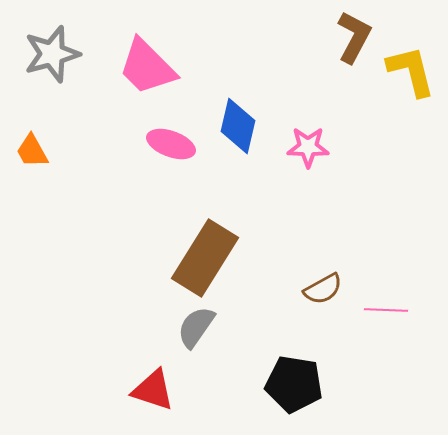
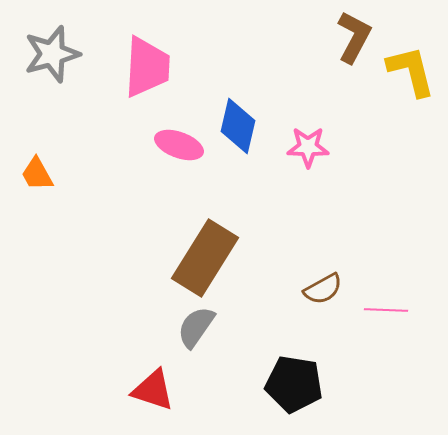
pink trapezoid: rotated 132 degrees counterclockwise
pink ellipse: moved 8 px right, 1 px down
orange trapezoid: moved 5 px right, 23 px down
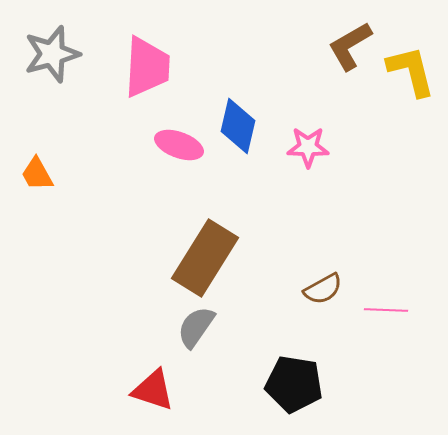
brown L-shape: moved 4 px left, 9 px down; rotated 148 degrees counterclockwise
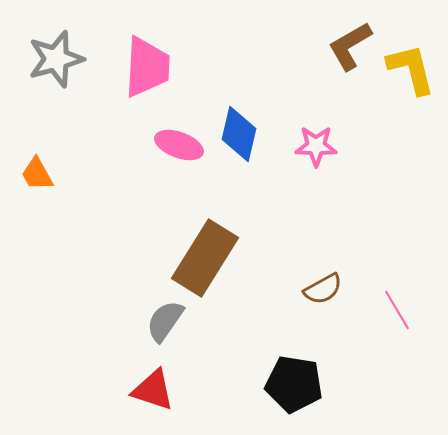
gray star: moved 4 px right, 5 px down
yellow L-shape: moved 2 px up
blue diamond: moved 1 px right, 8 px down
pink star: moved 8 px right, 1 px up
pink line: moved 11 px right; rotated 57 degrees clockwise
gray semicircle: moved 31 px left, 6 px up
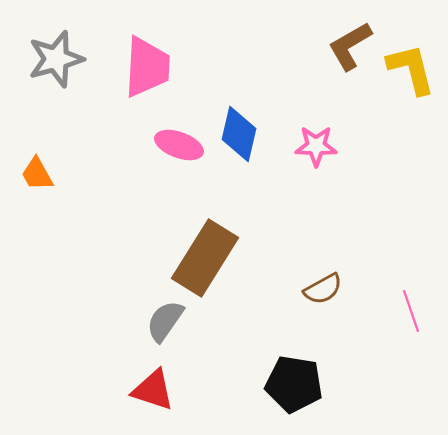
pink line: moved 14 px right, 1 px down; rotated 12 degrees clockwise
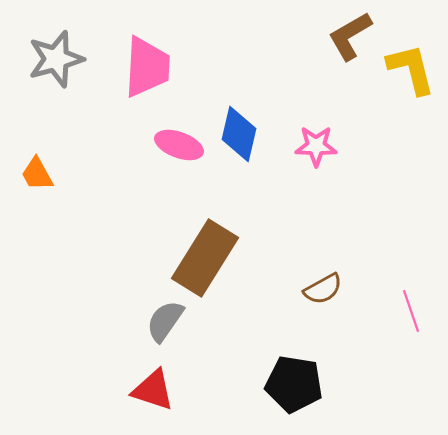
brown L-shape: moved 10 px up
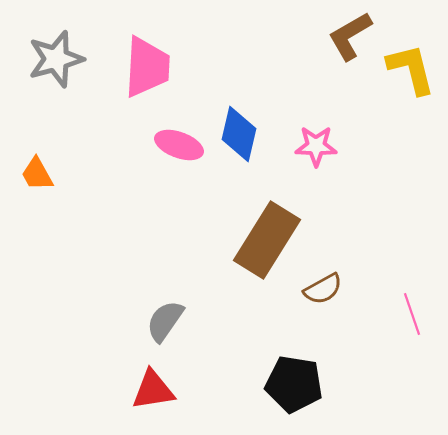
brown rectangle: moved 62 px right, 18 px up
pink line: moved 1 px right, 3 px down
red triangle: rotated 27 degrees counterclockwise
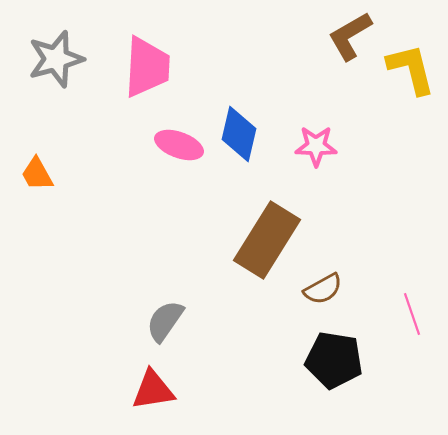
black pentagon: moved 40 px right, 24 px up
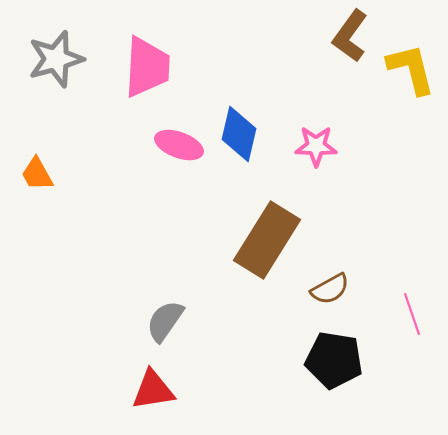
brown L-shape: rotated 24 degrees counterclockwise
brown semicircle: moved 7 px right
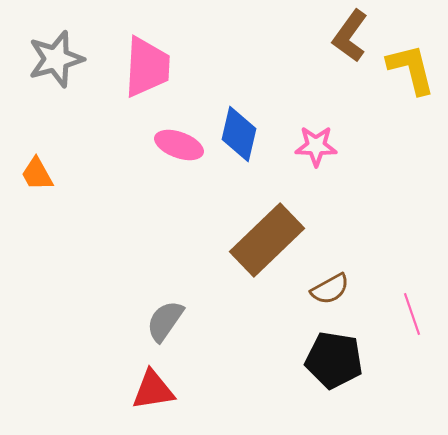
brown rectangle: rotated 14 degrees clockwise
